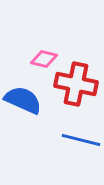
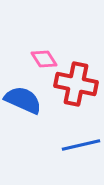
pink diamond: rotated 44 degrees clockwise
blue line: moved 5 px down; rotated 27 degrees counterclockwise
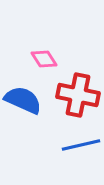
red cross: moved 2 px right, 11 px down
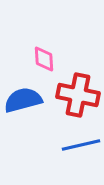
pink diamond: rotated 28 degrees clockwise
blue semicircle: rotated 39 degrees counterclockwise
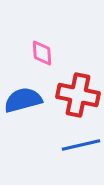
pink diamond: moved 2 px left, 6 px up
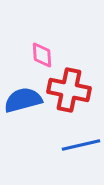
pink diamond: moved 2 px down
red cross: moved 9 px left, 5 px up
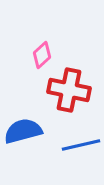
pink diamond: rotated 52 degrees clockwise
blue semicircle: moved 31 px down
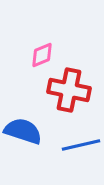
pink diamond: rotated 20 degrees clockwise
blue semicircle: rotated 33 degrees clockwise
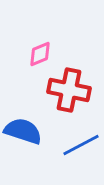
pink diamond: moved 2 px left, 1 px up
blue line: rotated 15 degrees counterclockwise
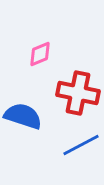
red cross: moved 9 px right, 3 px down
blue semicircle: moved 15 px up
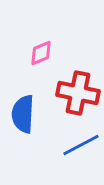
pink diamond: moved 1 px right, 1 px up
blue semicircle: moved 2 px up; rotated 105 degrees counterclockwise
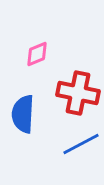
pink diamond: moved 4 px left, 1 px down
blue line: moved 1 px up
